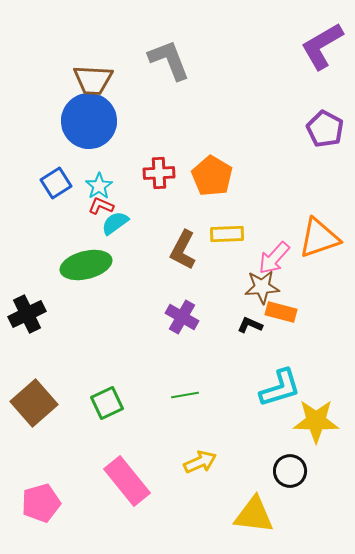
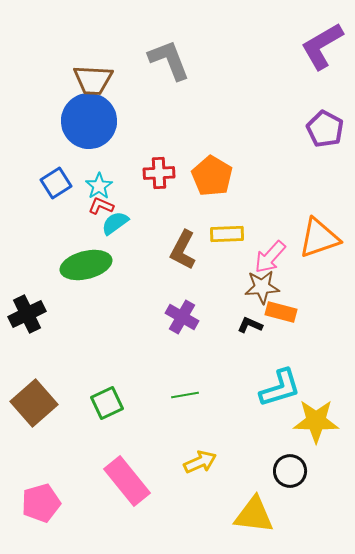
pink arrow: moved 4 px left, 1 px up
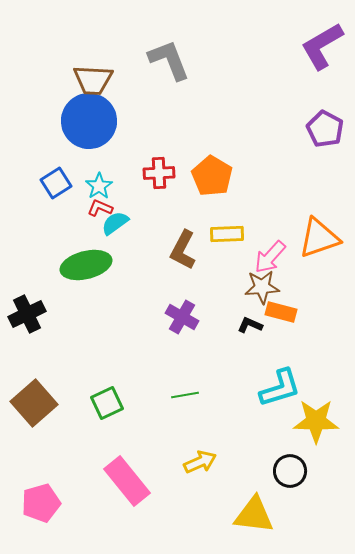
red L-shape: moved 1 px left, 2 px down
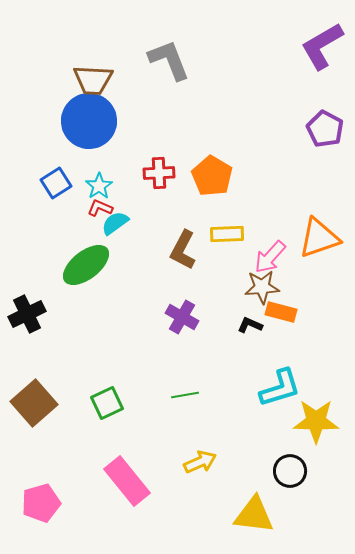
green ellipse: rotated 24 degrees counterclockwise
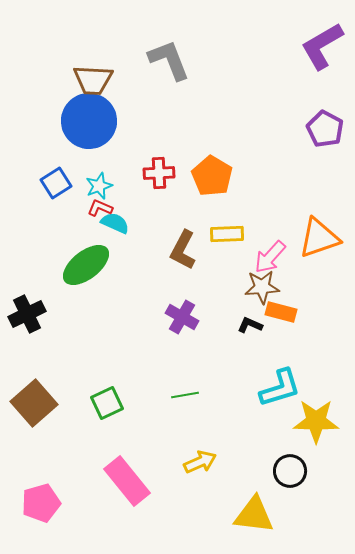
cyan star: rotated 12 degrees clockwise
cyan semicircle: rotated 60 degrees clockwise
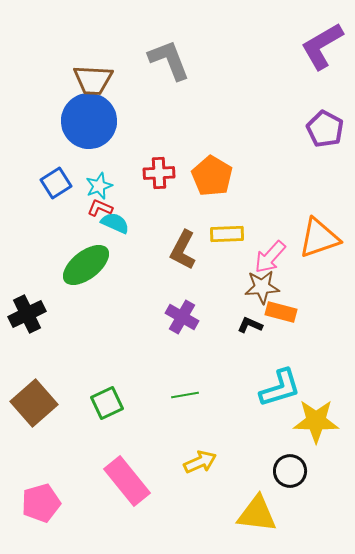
yellow triangle: moved 3 px right, 1 px up
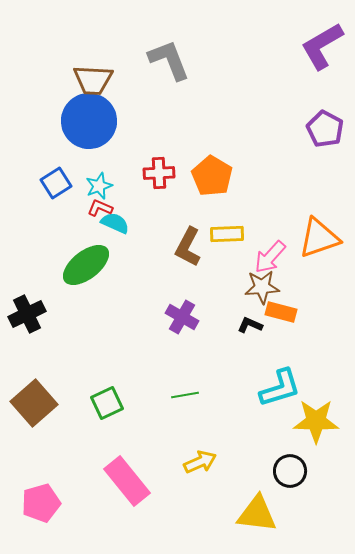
brown L-shape: moved 5 px right, 3 px up
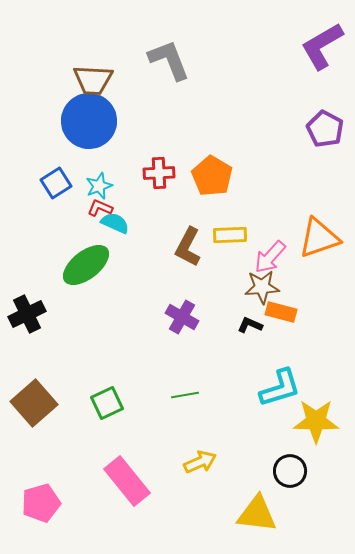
yellow rectangle: moved 3 px right, 1 px down
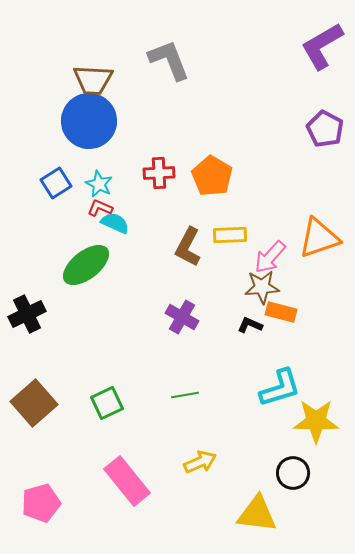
cyan star: moved 2 px up; rotated 24 degrees counterclockwise
black circle: moved 3 px right, 2 px down
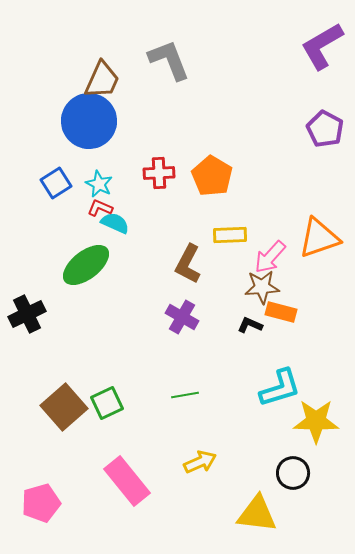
brown trapezoid: moved 9 px right; rotated 69 degrees counterclockwise
brown L-shape: moved 17 px down
brown square: moved 30 px right, 4 px down
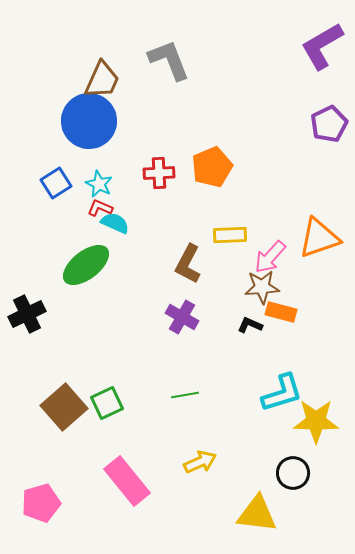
purple pentagon: moved 4 px right, 5 px up; rotated 18 degrees clockwise
orange pentagon: moved 9 px up; rotated 18 degrees clockwise
cyan L-shape: moved 2 px right, 5 px down
